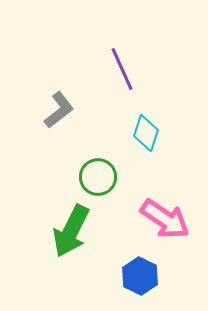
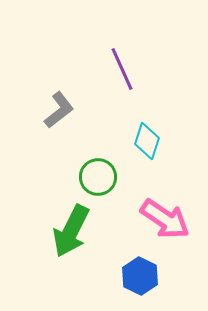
cyan diamond: moved 1 px right, 8 px down
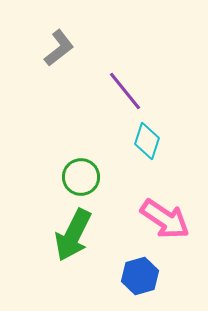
purple line: moved 3 px right, 22 px down; rotated 15 degrees counterclockwise
gray L-shape: moved 62 px up
green circle: moved 17 px left
green arrow: moved 2 px right, 4 px down
blue hexagon: rotated 18 degrees clockwise
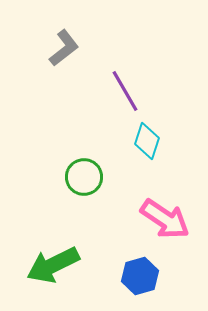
gray L-shape: moved 5 px right
purple line: rotated 9 degrees clockwise
green circle: moved 3 px right
green arrow: moved 20 px left, 30 px down; rotated 38 degrees clockwise
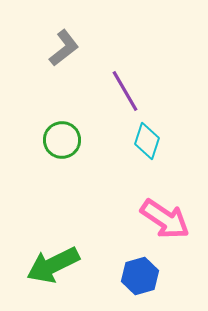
green circle: moved 22 px left, 37 px up
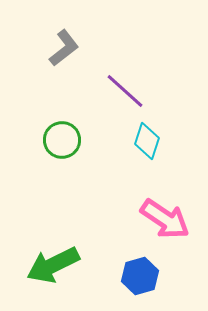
purple line: rotated 18 degrees counterclockwise
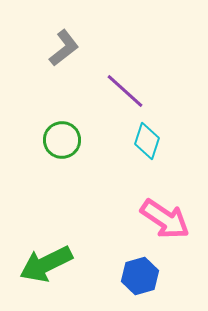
green arrow: moved 7 px left, 1 px up
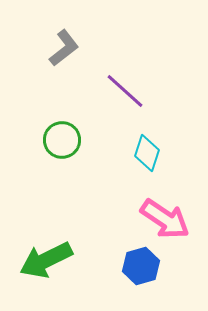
cyan diamond: moved 12 px down
green arrow: moved 4 px up
blue hexagon: moved 1 px right, 10 px up
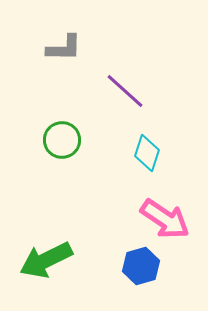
gray L-shape: rotated 39 degrees clockwise
